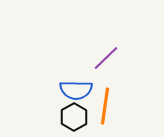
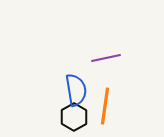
purple line: rotated 32 degrees clockwise
blue semicircle: rotated 100 degrees counterclockwise
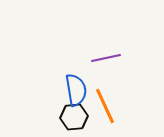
orange line: rotated 33 degrees counterclockwise
black hexagon: rotated 24 degrees clockwise
